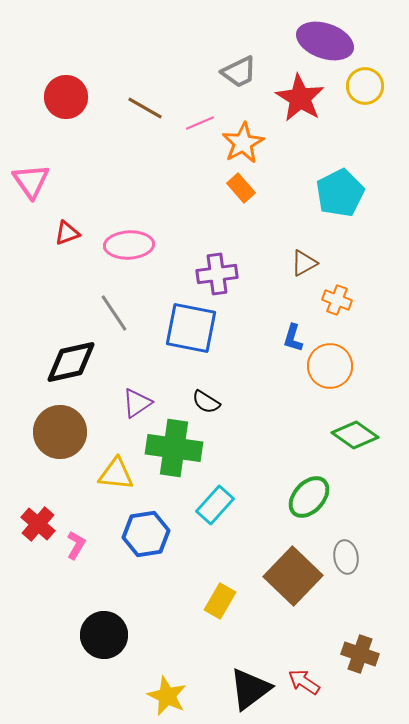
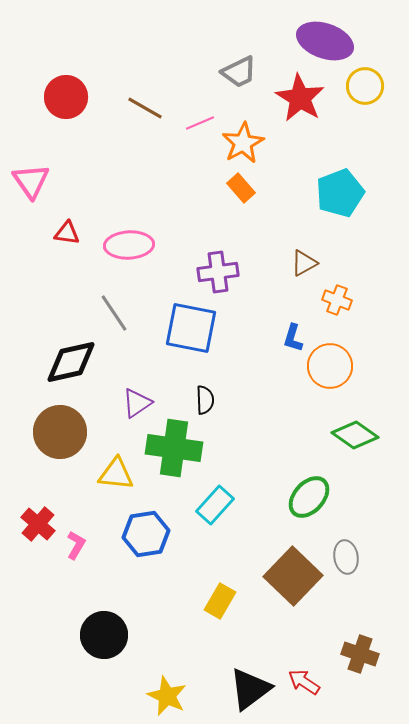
cyan pentagon: rotated 6 degrees clockwise
red triangle: rotated 28 degrees clockwise
purple cross: moved 1 px right, 2 px up
black semicircle: moved 1 px left, 2 px up; rotated 124 degrees counterclockwise
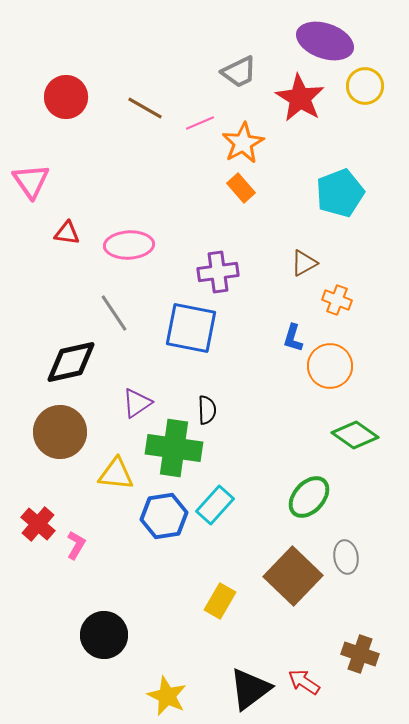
black semicircle: moved 2 px right, 10 px down
blue hexagon: moved 18 px right, 18 px up
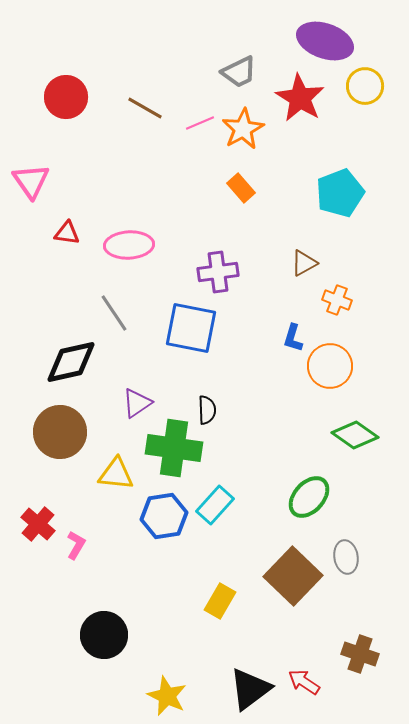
orange star: moved 14 px up
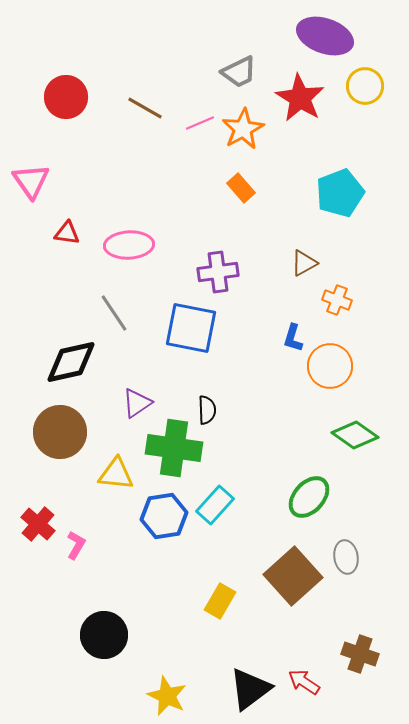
purple ellipse: moved 5 px up
brown square: rotated 4 degrees clockwise
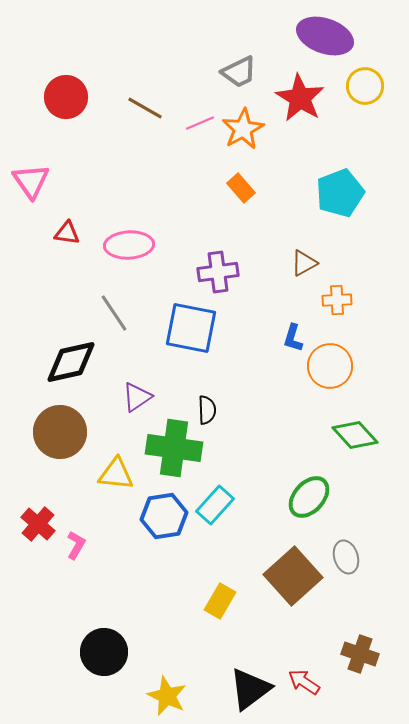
orange cross: rotated 24 degrees counterclockwise
purple triangle: moved 6 px up
green diamond: rotated 12 degrees clockwise
gray ellipse: rotated 8 degrees counterclockwise
black circle: moved 17 px down
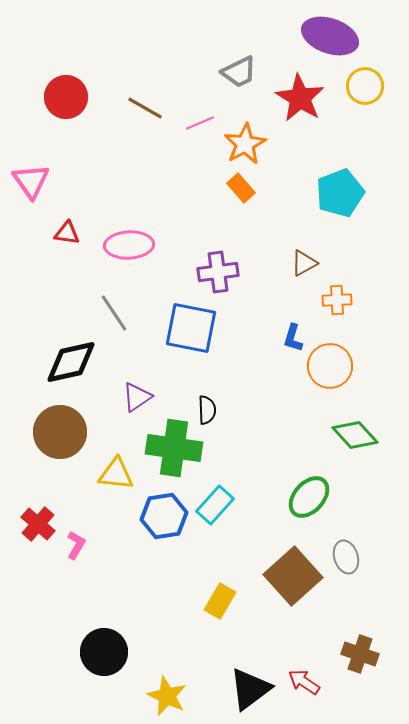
purple ellipse: moved 5 px right
orange star: moved 2 px right, 15 px down
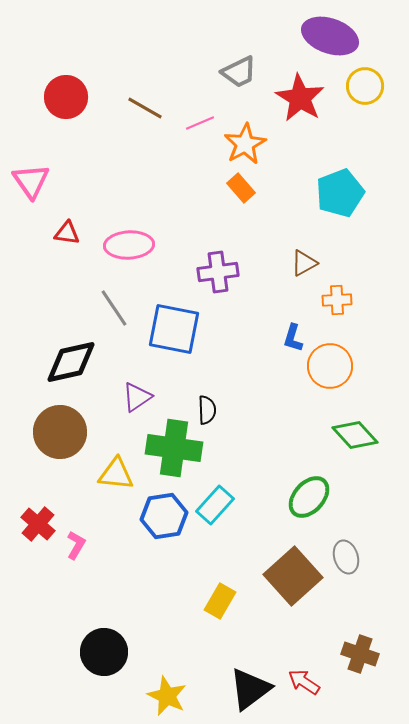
gray line: moved 5 px up
blue square: moved 17 px left, 1 px down
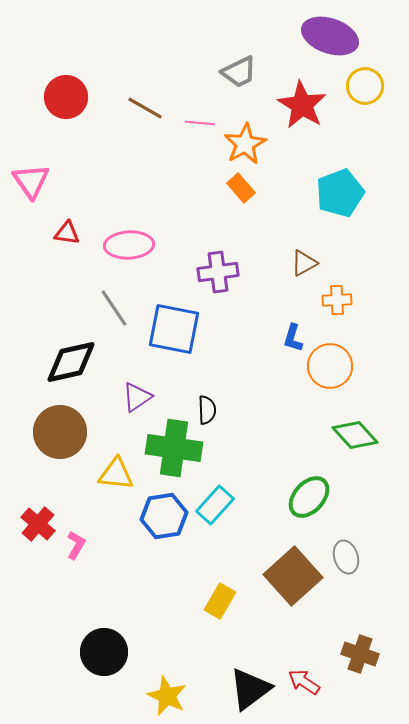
red star: moved 2 px right, 7 px down
pink line: rotated 28 degrees clockwise
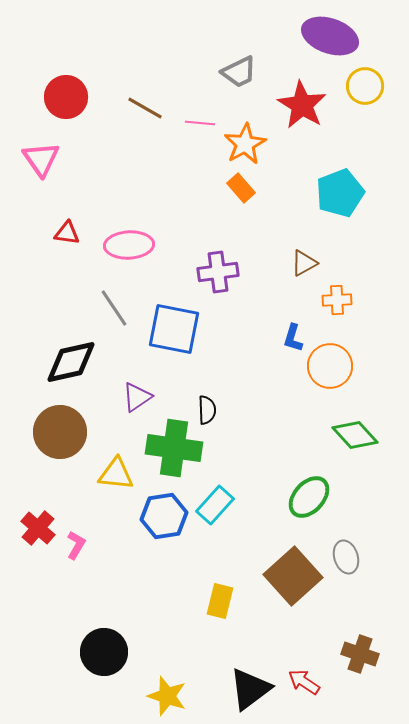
pink triangle: moved 10 px right, 22 px up
red cross: moved 4 px down
yellow rectangle: rotated 16 degrees counterclockwise
yellow star: rotated 6 degrees counterclockwise
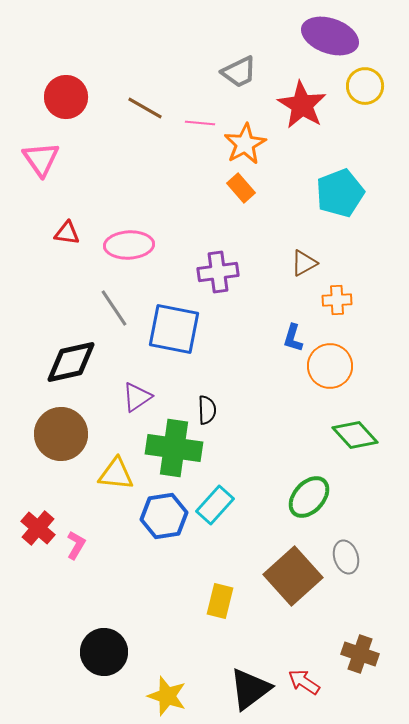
brown circle: moved 1 px right, 2 px down
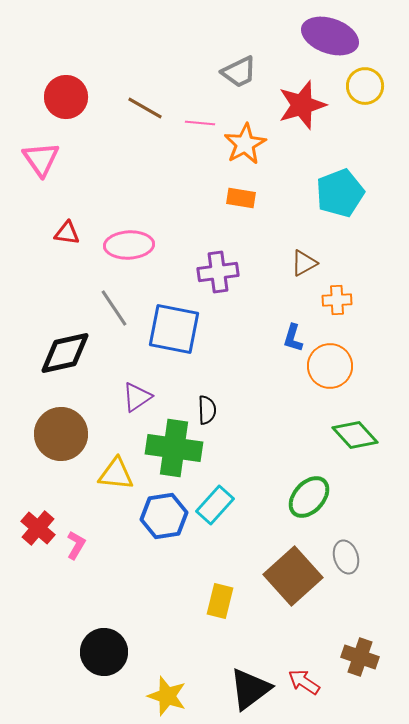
red star: rotated 24 degrees clockwise
orange rectangle: moved 10 px down; rotated 40 degrees counterclockwise
black diamond: moved 6 px left, 9 px up
brown cross: moved 3 px down
